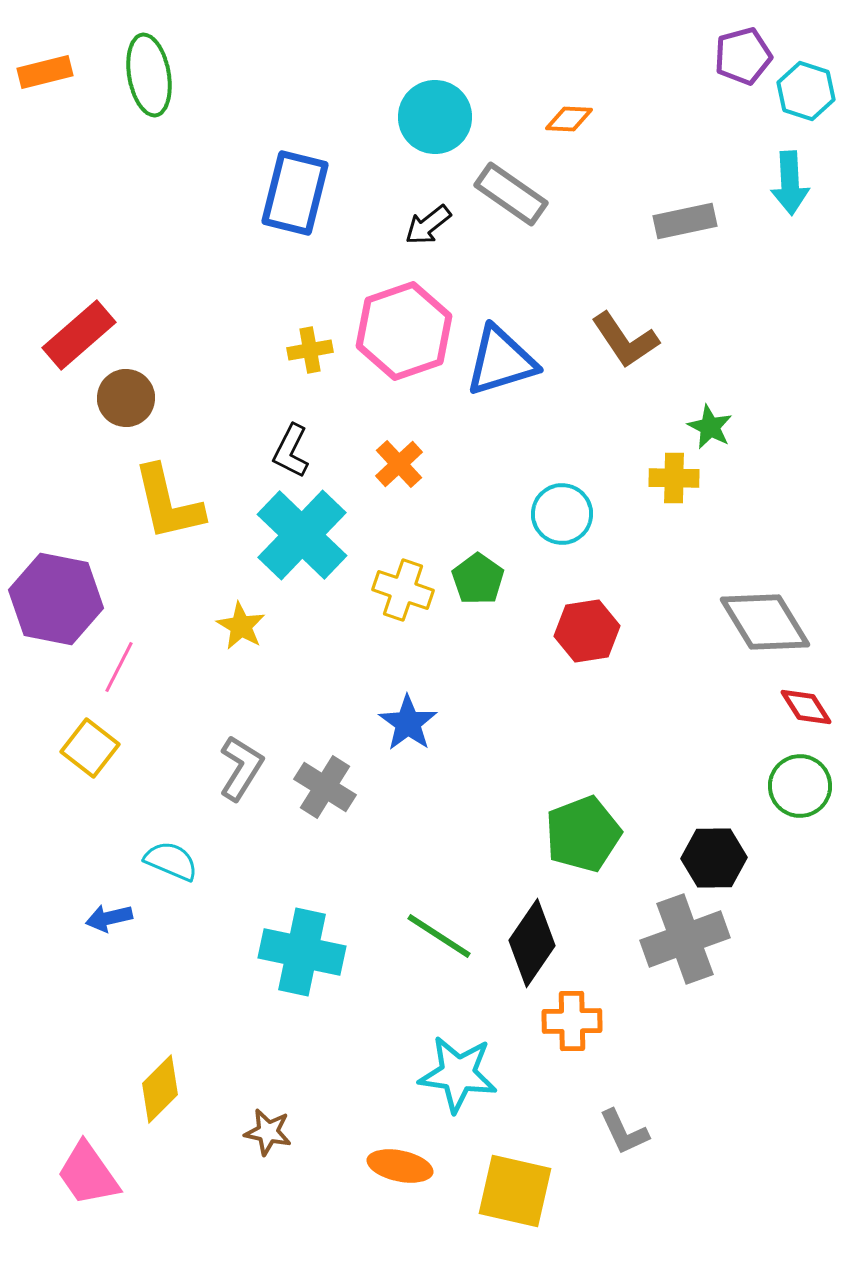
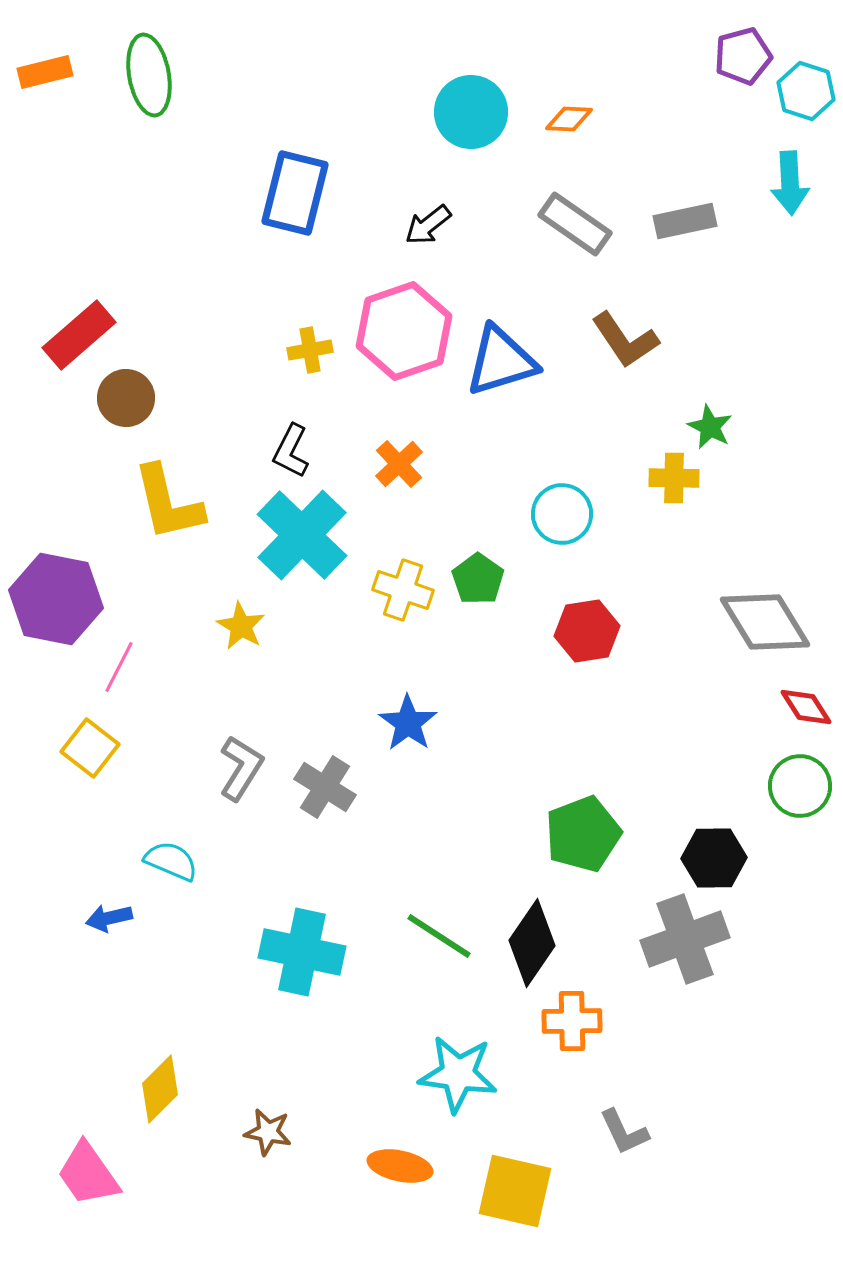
cyan circle at (435, 117): moved 36 px right, 5 px up
gray rectangle at (511, 194): moved 64 px right, 30 px down
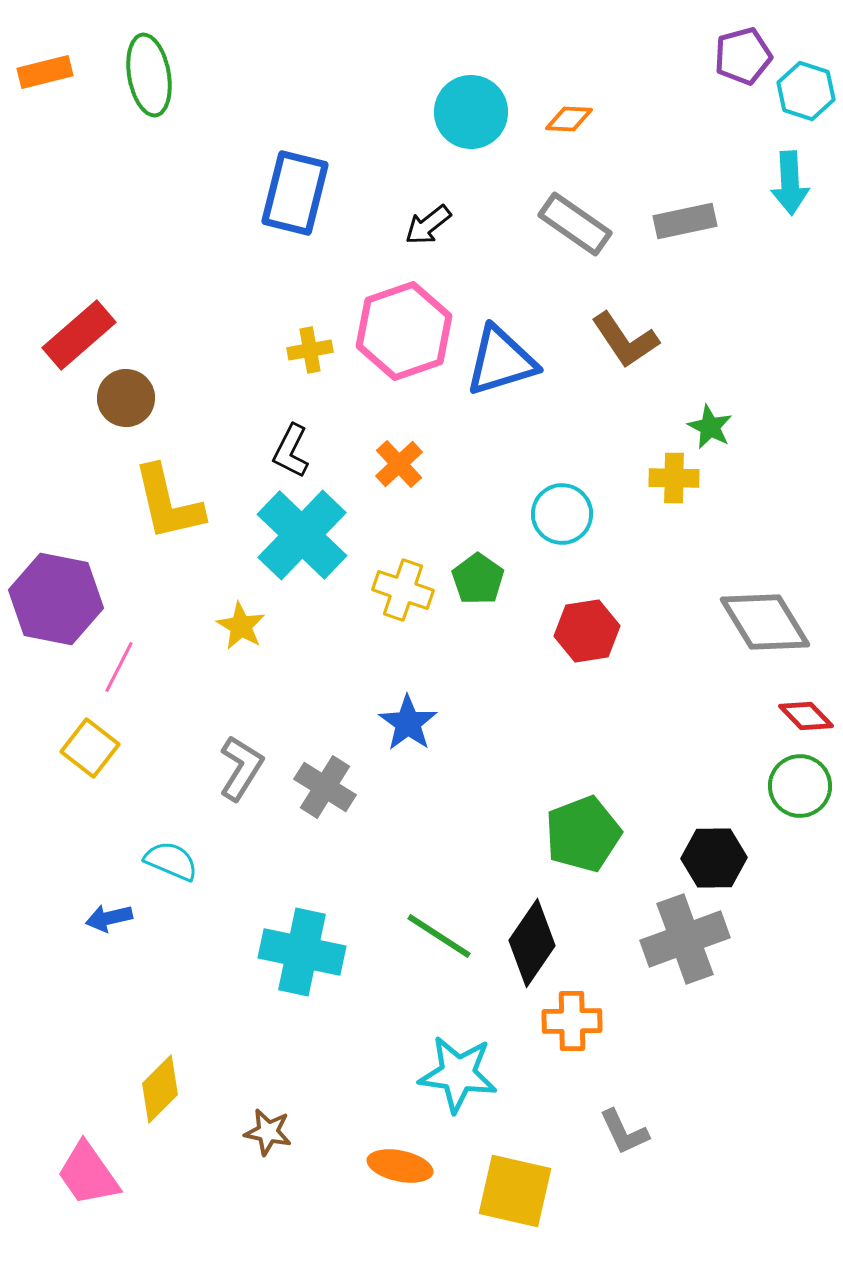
red diamond at (806, 707): moved 9 px down; rotated 12 degrees counterclockwise
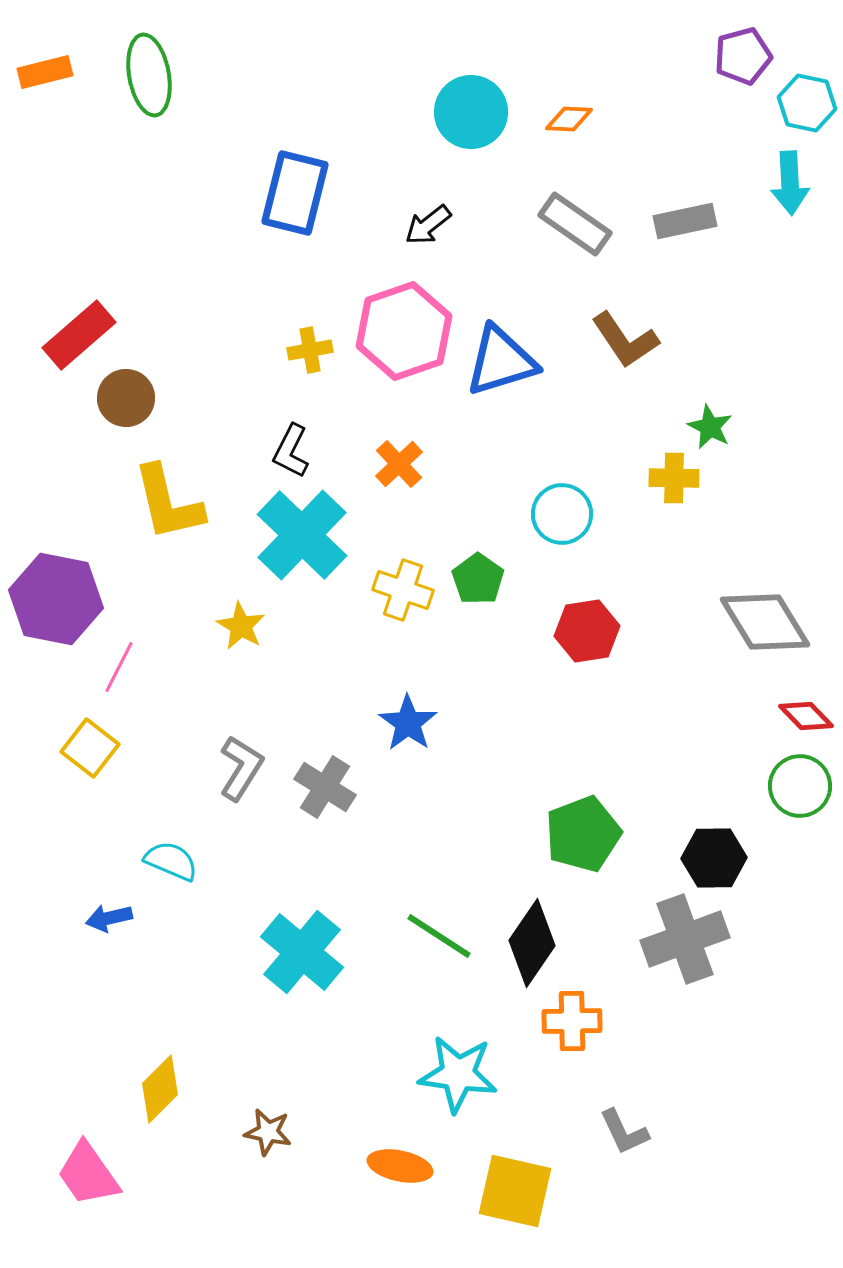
cyan hexagon at (806, 91): moved 1 px right, 12 px down; rotated 6 degrees counterclockwise
cyan cross at (302, 952): rotated 28 degrees clockwise
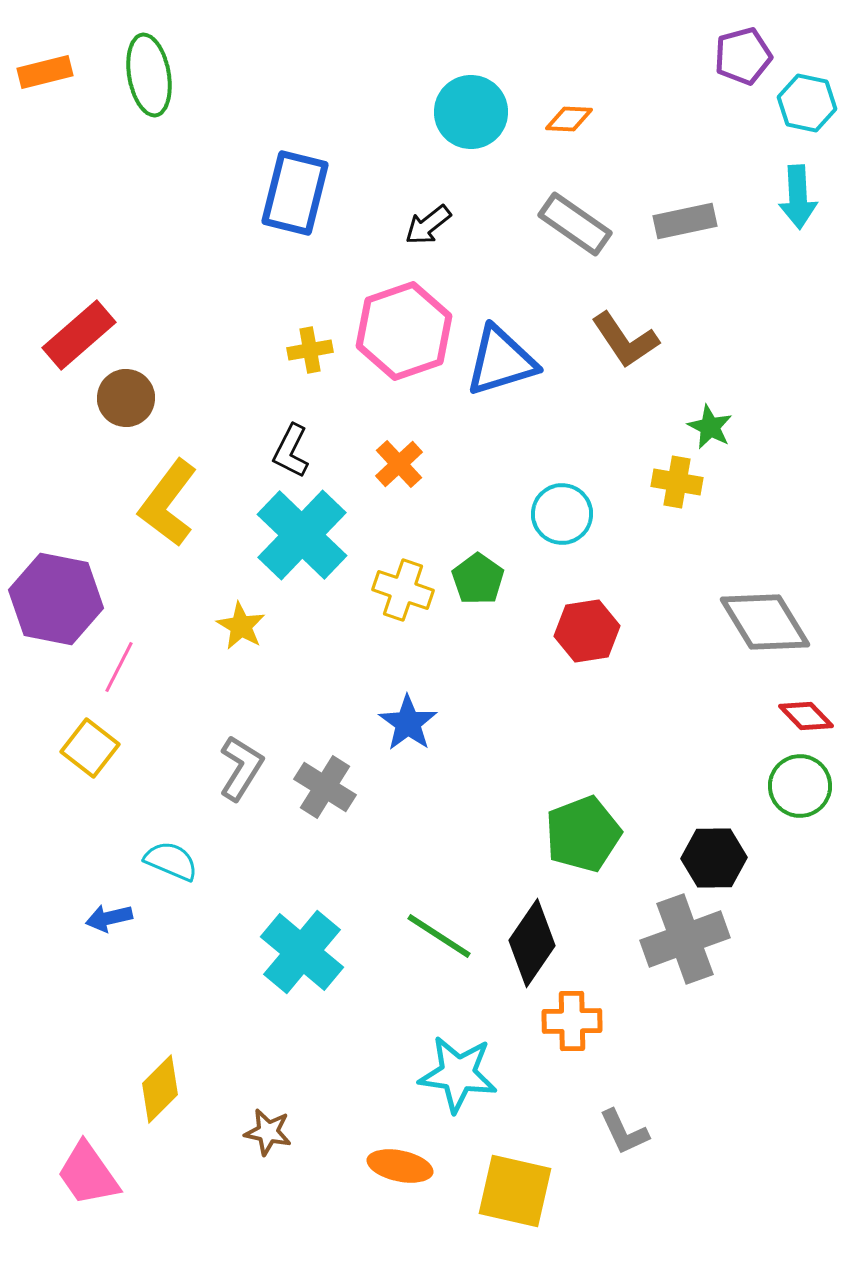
cyan arrow at (790, 183): moved 8 px right, 14 px down
yellow cross at (674, 478): moved 3 px right, 4 px down; rotated 9 degrees clockwise
yellow L-shape at (168, 503): rotated 50 degrees clockwise
